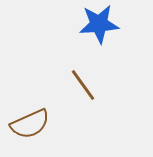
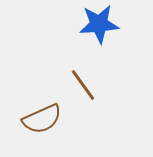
brown semicircle: moved 12 px right, 5 px up
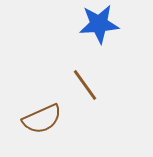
brown line: moved 2 px right
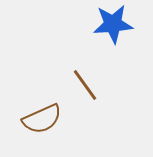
blue star: moved 14 px right
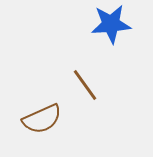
blue star: moved 2 px left
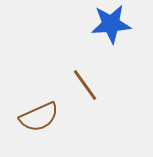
brown semicircle: moved 3 px left, 2 px up
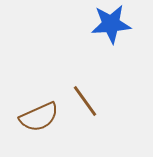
brown line: moved 16 px down
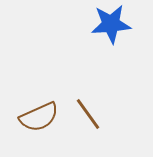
brown line: moved 3 px right, 13 px down
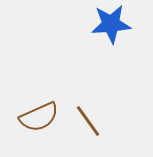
brown line: moved 7 px down
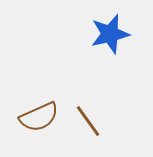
blue star: moved 1 px left, 10 px down; rotated 9 degrees counterclockwise
